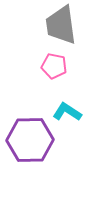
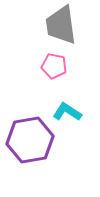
purple hexagon: rotated 9 degrees counterclockwise
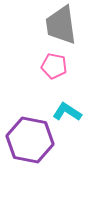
purple hexagon: rotated 21 degrees clockwise
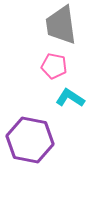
cyan L-shape: moved 3 px right, 14 px up
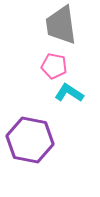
cyan L-shape: moved 1 px left, 5 px up
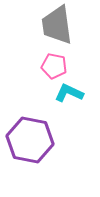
gray trapezoid: moved 4 px left
cyan L-shape: rotated 8 degrees counterclockwise
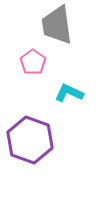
pink pentagon: moved 21 px left, 4 px up; rotated 25 degrees clockwise
purple hexagon: rotated 9 degrees clockwise
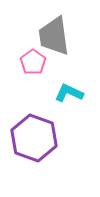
gray trapezoid: moved 3 px left, 11 px down
purple hexagon: moved 4 px right, 2 px up
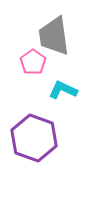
cyan L-shape: moved 6 px left, 3 px up
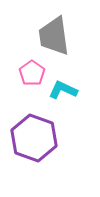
pink pentagon: moved 1 px left, 11 px down
